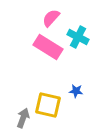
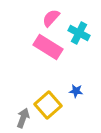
cyan cross: moved 1 px right, 4 px up
yellow square: rotated 36 degrees clockwise
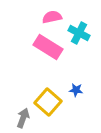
pink semicircle: moved 1 px right, 1 px up; rotated 36 degrees clockwise
blue star: moved 1 px up
yellow square: moved 3 px up; rotated 8 degrees counterclockwise
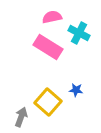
gray arrow: moved 2 px left, 1 px up
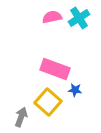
cyan cross: moved 15 px up; rotated 30 degrees clockwise
pink rectangle: moved 7 px right, 22 px down; rotated 12 degrees counterclockwise
blue star: moved 1 px left
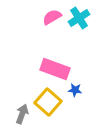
pink semicircle: rotated 18 degrees counterclockwise
gray arrow: moved 1 px right, 3 px up
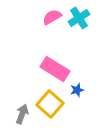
pink rectangle: rotated 12 degrees clockwise
blue star: moved 2 px right; rotated 24 degrees counterclockwise
yellow square: moved 2 px right, 2 px down
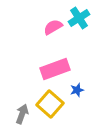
pink semicircle: moved 1 px right, 10 px down
pink rectangle: rotated 52 degrees counterclockwise
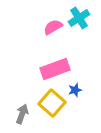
blue star: moved 2 px left
yellow square: moved 2 px right, 1 px up
